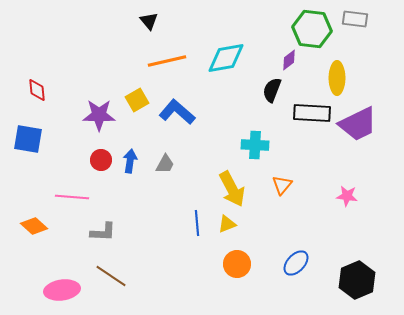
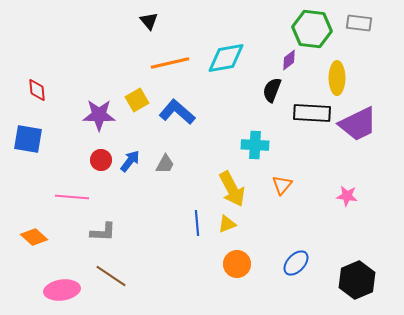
gray rectangle: moved 4 px right, 4 px down
orange line: moved 3 px right, 2 px down
blue arrow: rotated 30 degrees clockwise
orange diamond: moved 11 px down
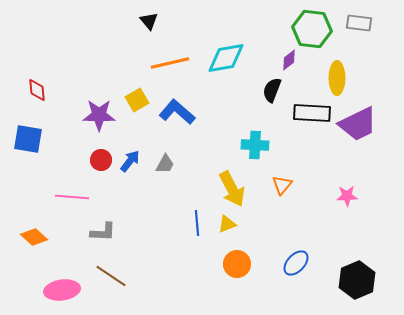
pink star: rotated 10 degrees counterclockwise
